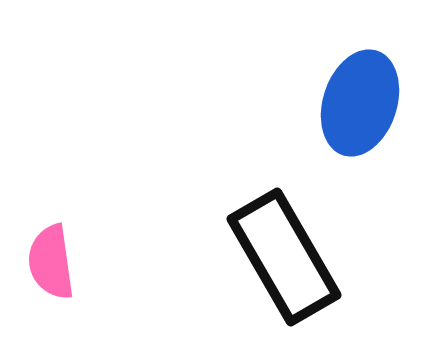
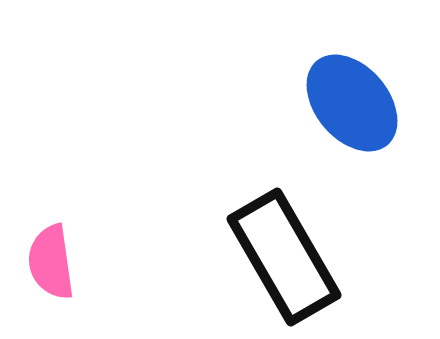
blue ellipse: moved 8 px left; rotated 58 degrees counterclockwise
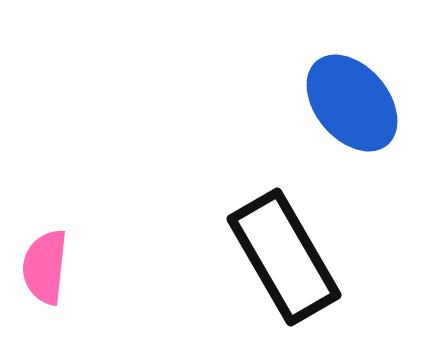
pink semicircle: moved 6 px left, 5 px down; rotated 14 degrees clockwise
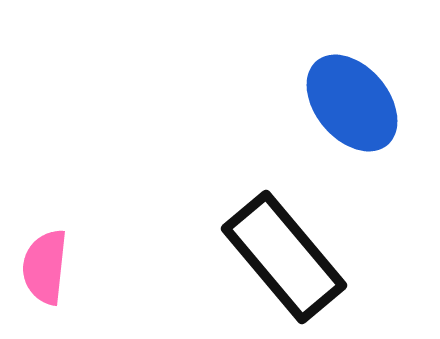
black rectangle: rotated 10 degrees counterclockwise
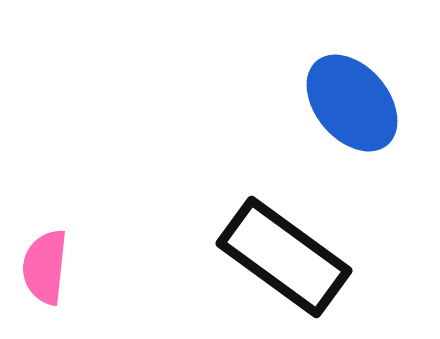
black rectangle: rotated 14 degrees counterclockwise
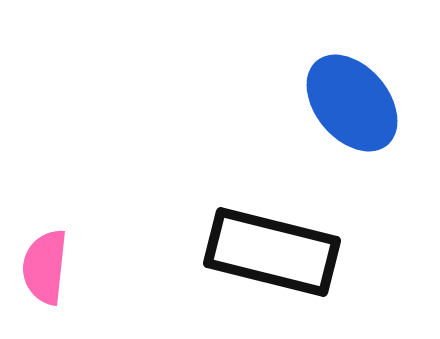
black rectangle: moved 12 px left, 5 px up; rotated 22 degrees counterclockwise
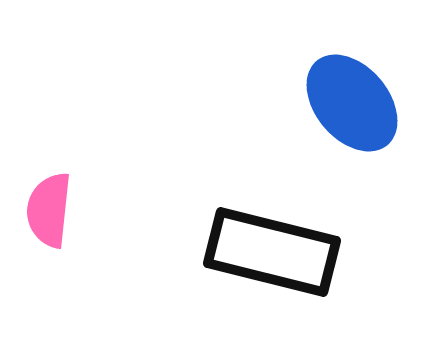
pink semicircle: moved 4 px right, 57 px up
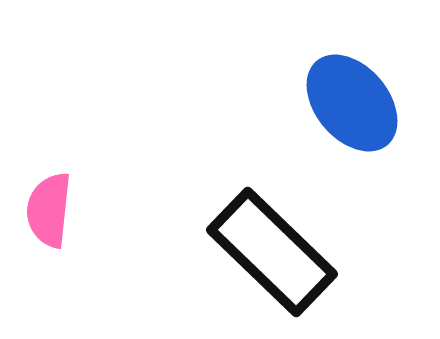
black rectangle: rotated 30 degrees clockwise
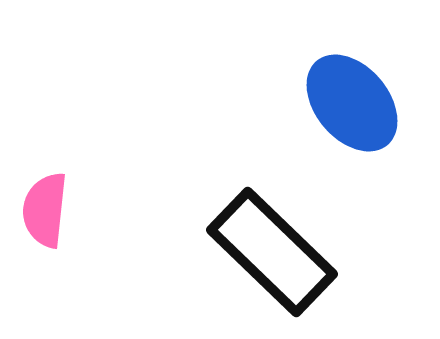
pink semicircle: moved 4 px left
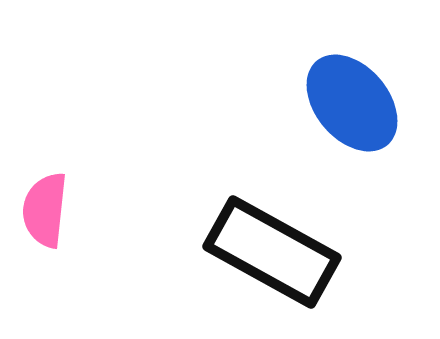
black rectangle: rotated 15 degrees counterclockwise
